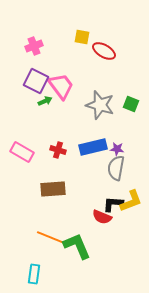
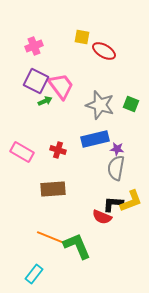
blue rectangle: moved 2 px right, 8 px up
cyan rectangle: rotated 30 degrees clockwise
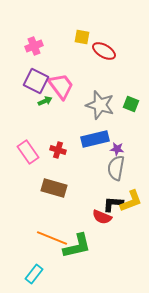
pink rectangle: moved 6 px right; rotated 25 degrees clockwise
brown rectangle: moved 1 px right, 1 px up; rotated 20 degrees clockwise
green L-shape: rotated 100 degrees clockwise
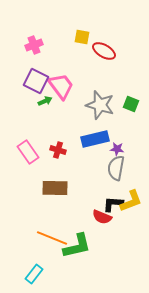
pink cross: moved 1 px up
brown rectangle: moved 1 px right; rotated 15 degrees counterclockwise
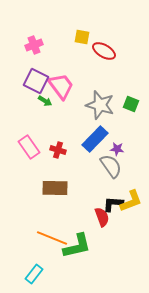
green arrow: rotated 56 degrees clockwise
blue rectangle: rotated 32 degrees counterclockwise
pink rectangle: moved 1 px right, 5 px up
gray semicircle: moved 5 px left, 2 px up; rotated 135 degrees clockwise
red semicircle: rotated 132 degrees counterclockwise
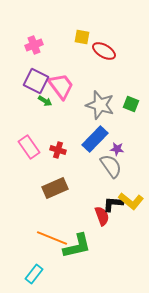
brown rectangle: rotated 25 degrees counterclockwise
yellow L-shape: rotated 60 degrees clockwise
red semicircle: moved 1 px up
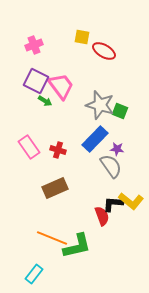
green square: moved 11 px left, 7 px down
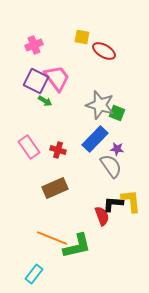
pink trapezoid: moved 4 px left, 8 px up
green square: moved 3 px left, 2 px down
yellow L-shape: rotated 135 degrees counterclockwise
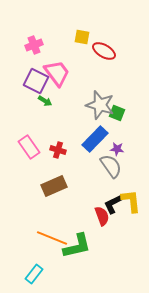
pink trapezoid: moved 5 px up
brown rectangle: moved 1 px left, 2 px up
black L-shape: rotated 30 degrees counterclockwise
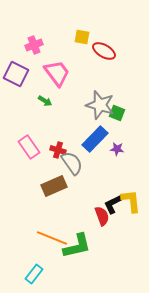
purple square: moved 20 px left, 7 px up
gray semicircle: moved 39 px left, 3 px up
